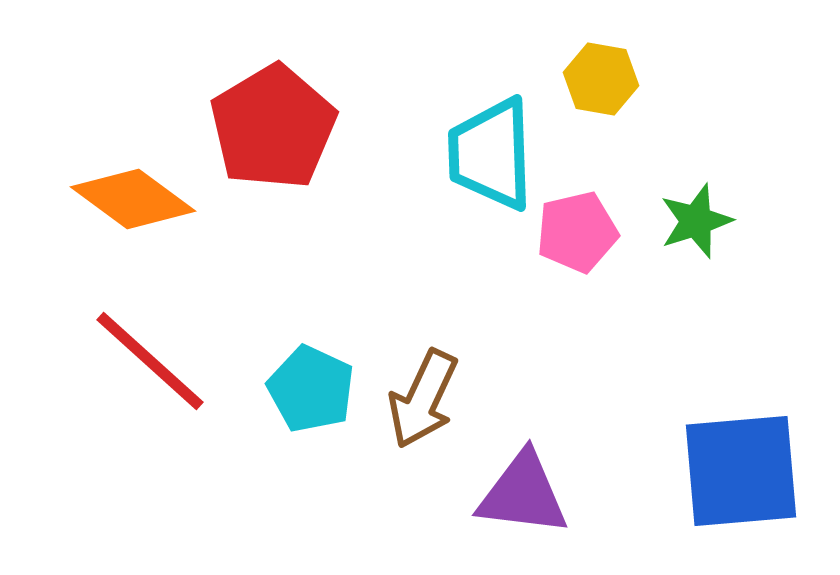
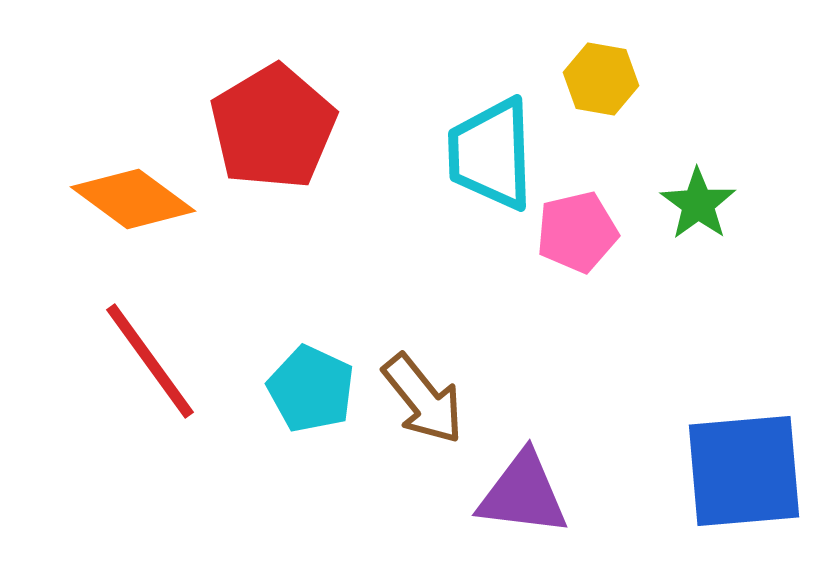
green star: moved 2 px right, 17 px up; rotated 18 degrees counterclockwise
red line: rotated 12 degrees clockwise
brown arrow: rotated 64 degrees counterclockwise
blue square: moved 3 px right
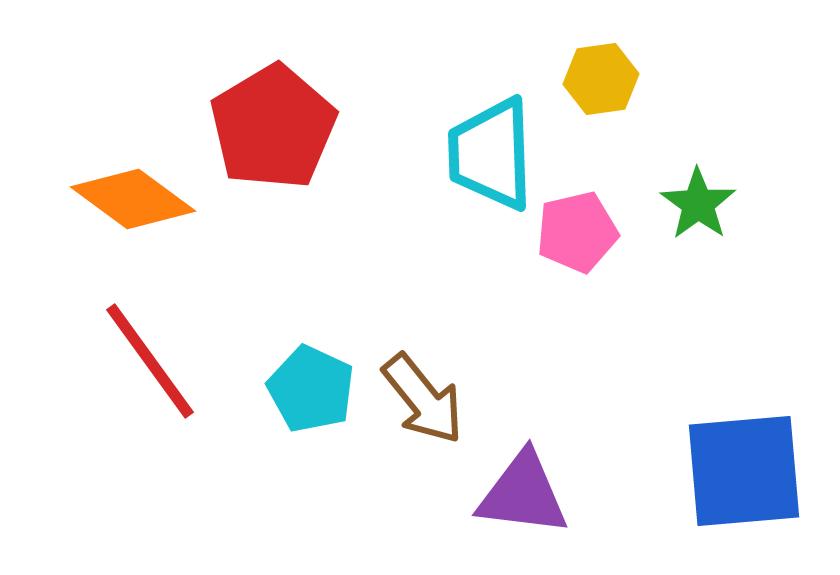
yellow hexagon: rotated 18 degrees counterclockwise
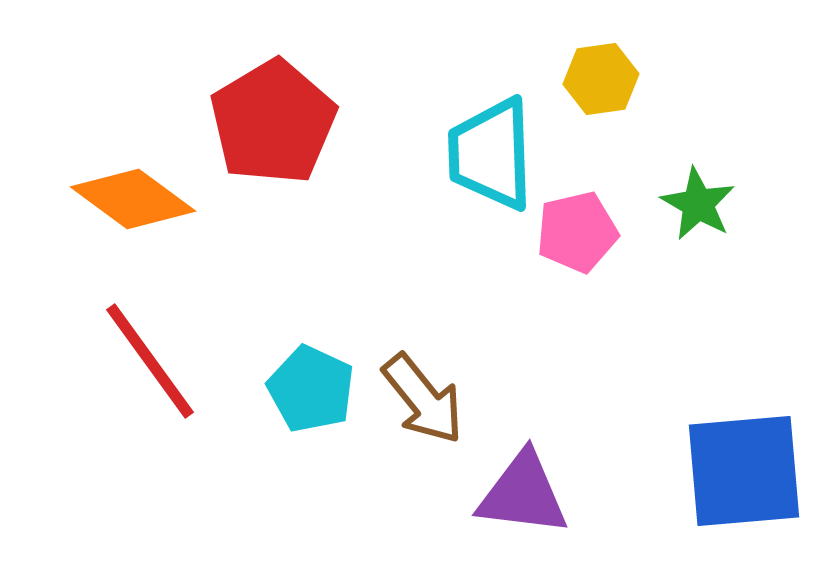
red pentagon: moved 5 px up
green star: rotated 6 degrees counterclockwise
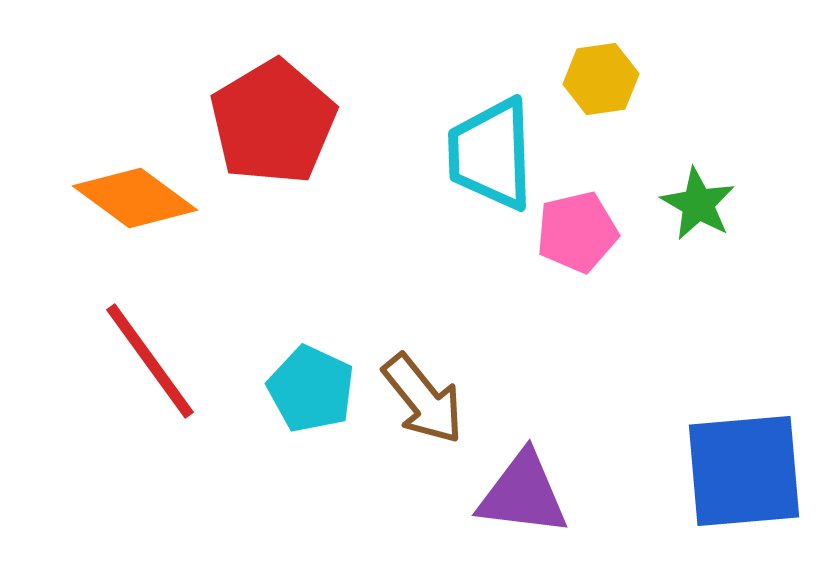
orange diamond: moved 2 px right, 1 px up
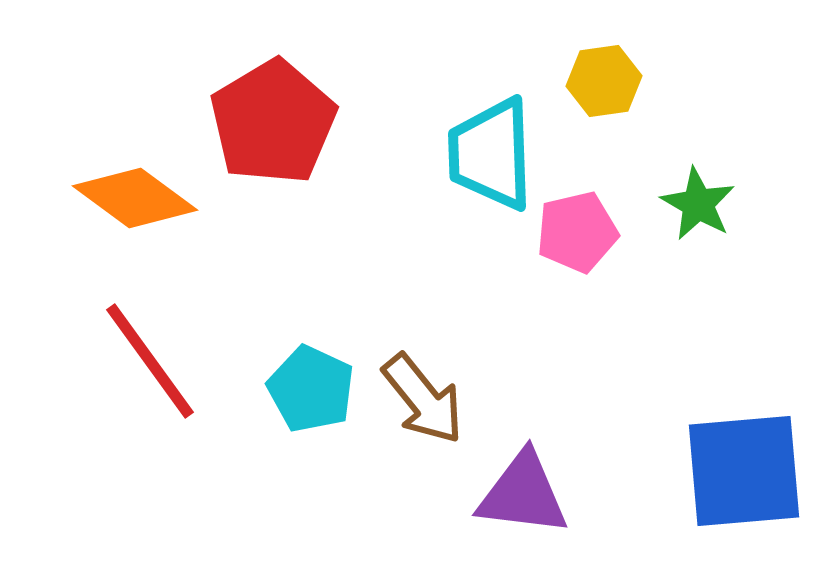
yellow hexagon: moved 3 px right, 2 px down
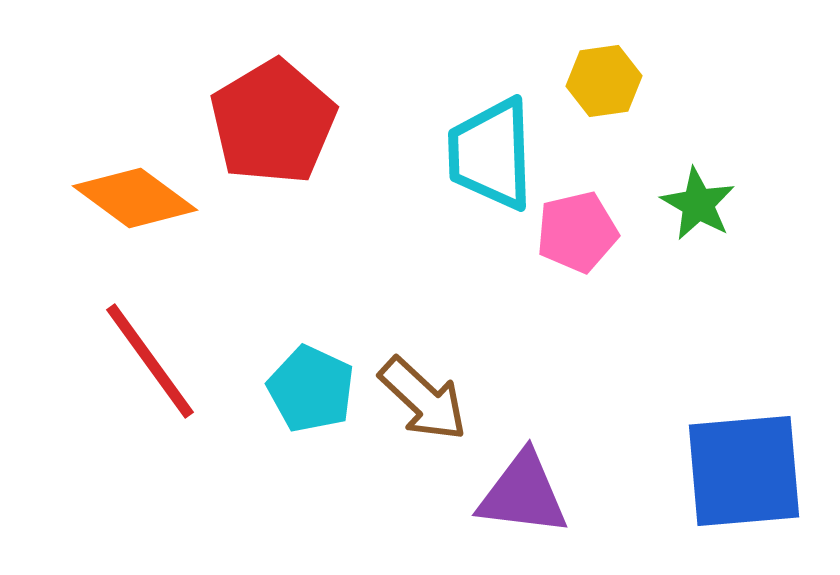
brown arrow: rotated 8 degrees counterclockwise
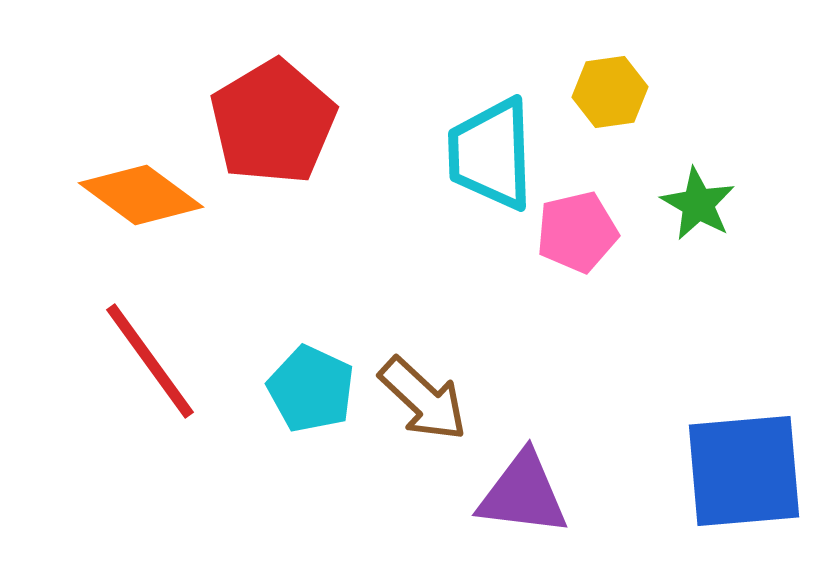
yellow hexagon: moved 6 px right, 11 px down
orange diamond: moved 6 px right, 3 px up
